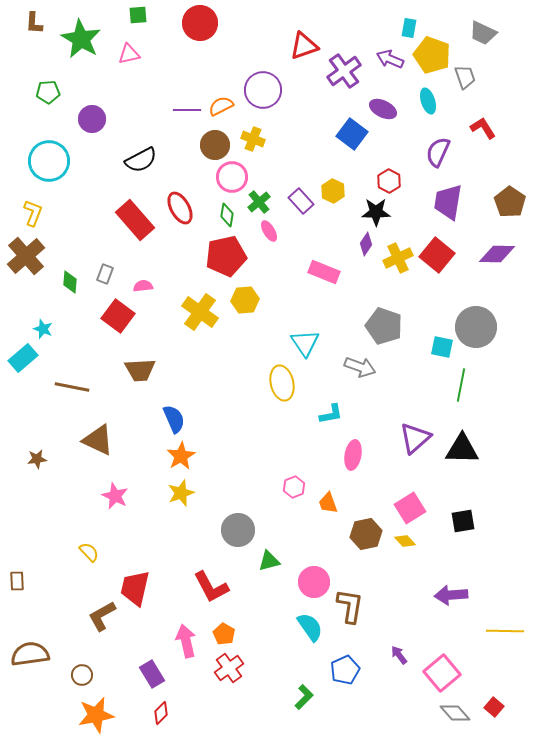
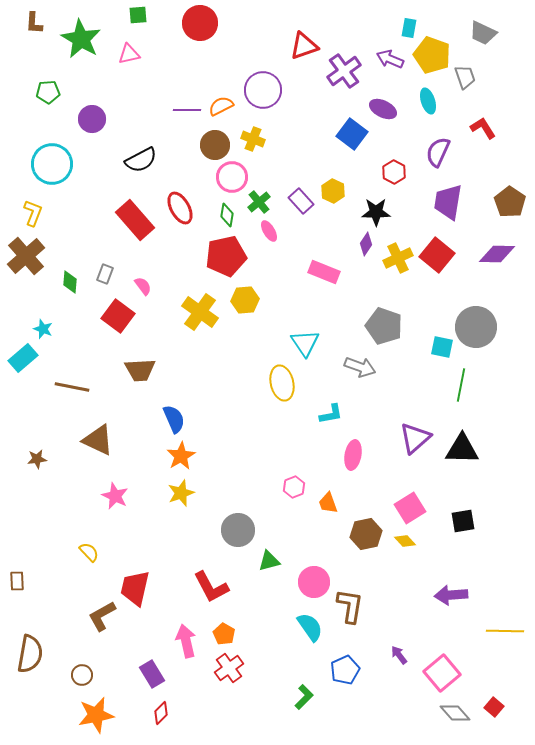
cyan circle at (49, 161): moved 3 px right, 3 px down
red hexagon at (389, 181): moved 5 px right, 9 px up
pink semicircle at (143, 286): rotated 60 degrees clockwise
brown semicircle at (30, 654): rotated 108 degrees clockwise
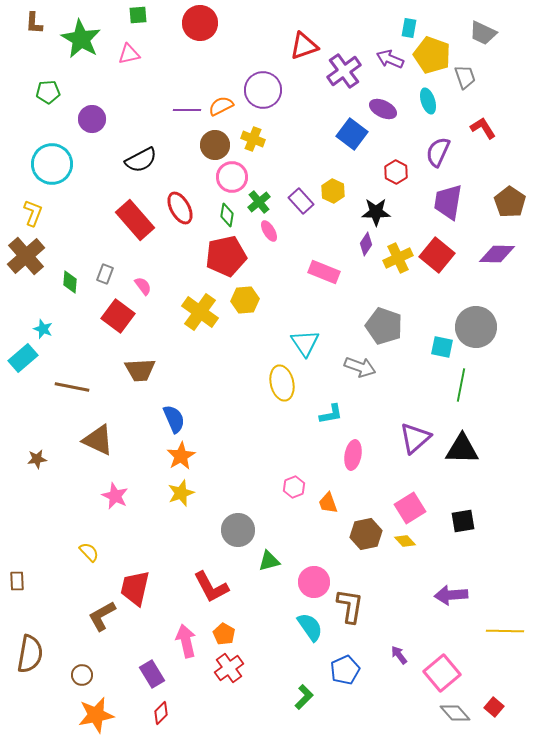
red hexagon at (394, 172): moved 2 px right
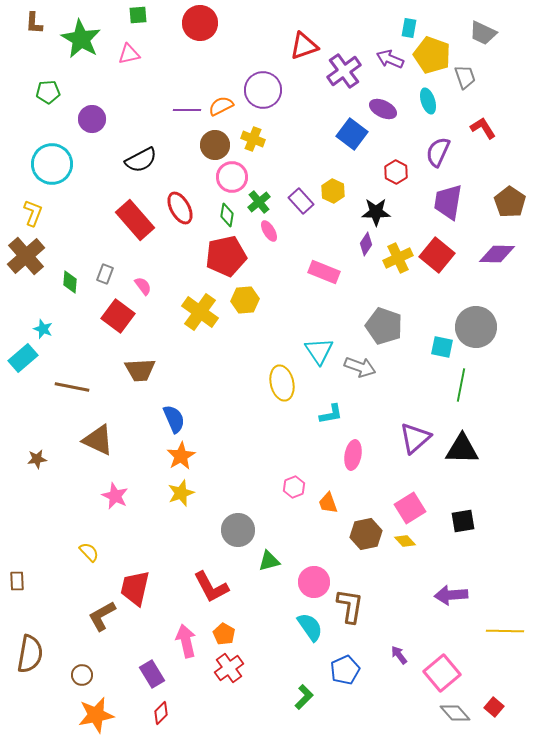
cyan triangle at (305, 343): moved 14 px right, 8 px down
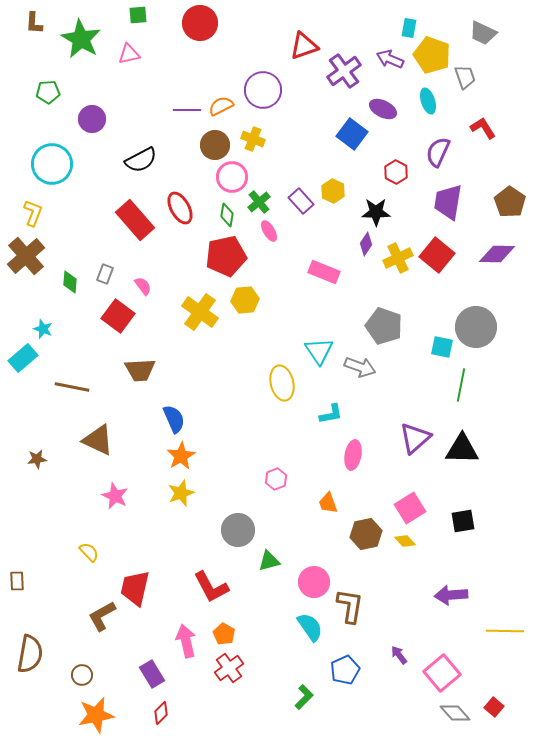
pink hexagon at (294, 487): moved 18 px left, 8 px up
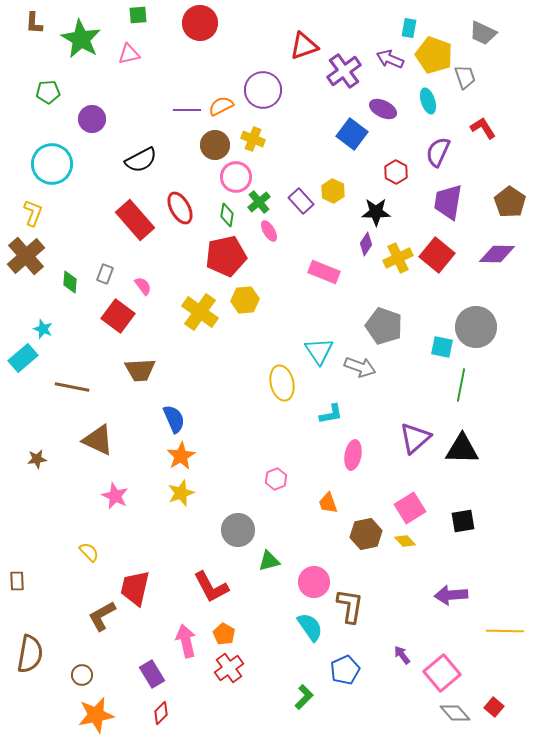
yellow pentagon at (432, 55): moved 2 px right
pink circle at (232, 177): moved 4 px right
purple arrow at (399, 655): moved 3 px right
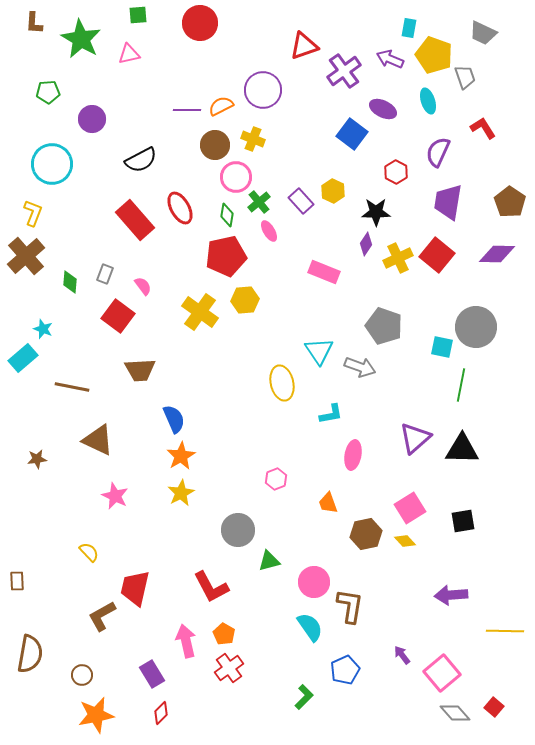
yellow star at (181, 493): rotated 8 degrees counterclockwise
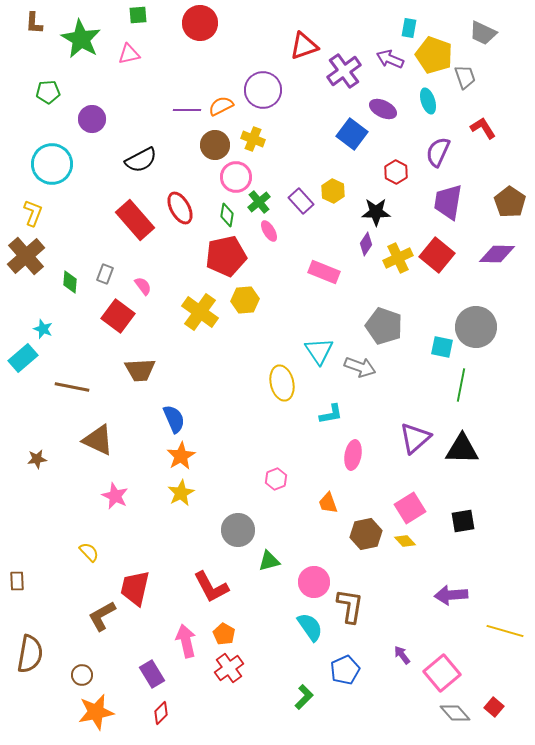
yellow line at (505, 631): rotated 15 degrees clockwise
orange star at (96, 715): moved 3 px up
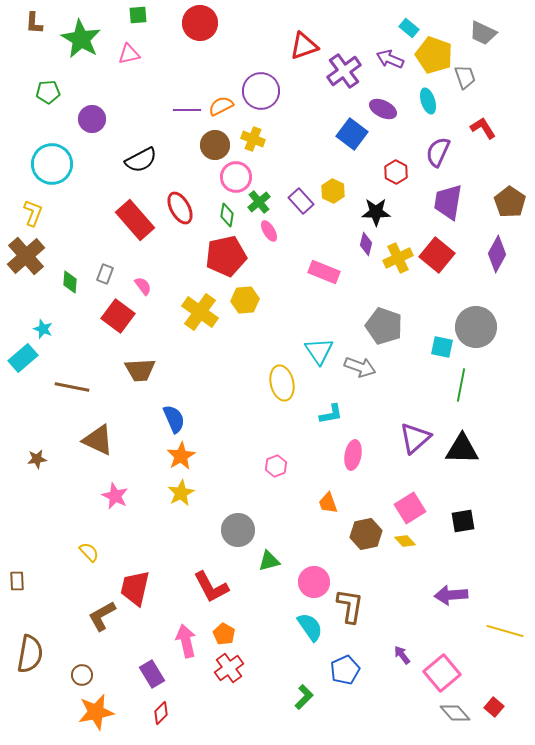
cyan rectangle at (409, 28): rotated 60 degrees counterclockwise
purple circle at (263, 90): moved 2 px left, 1 px down
purple diamond at (366, 244): rotated 20 degrees counterclockwise
purple diamond at (497, 254): rotated 63 degrees counterclockwise
pink hexagon at (276, 479): moved 13 px up
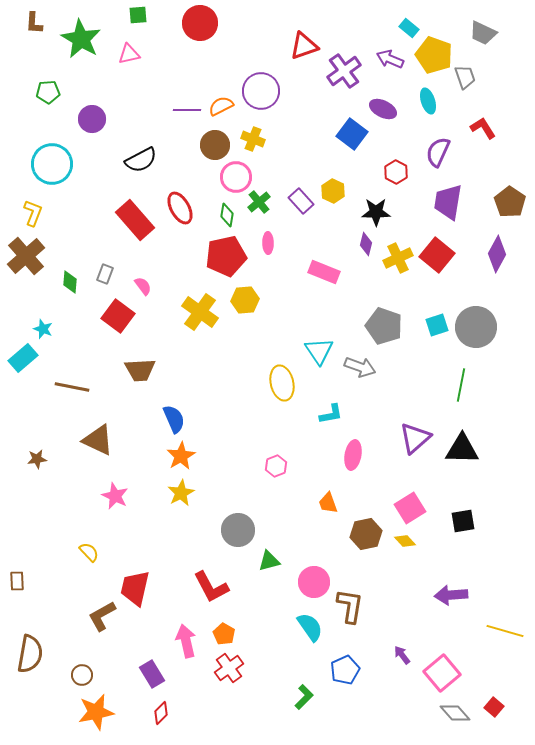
pink ellipse at (269, 231): moved 1 px left, 12 px down; rotated 30 degrees clockwise
cyan square at (442, 347): moved 5 px left, 22 px up; rotated 30 degrees counterclockwise
